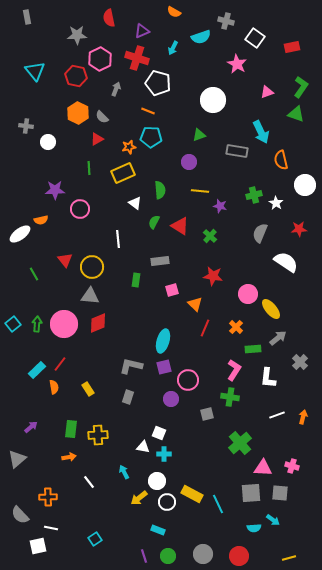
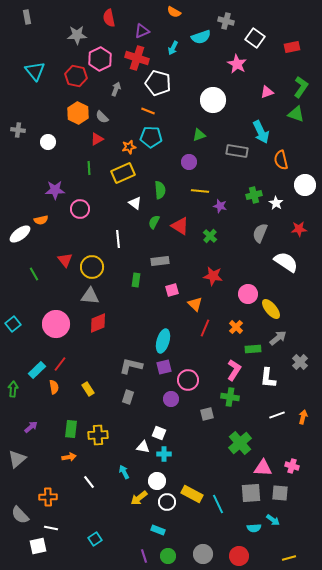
gray cross at (26, 126): moved 8 px left, 4 px down
green arrow at (37, 324): moved 24 px left, 65 px down
pink circle at (64, 324): moved 8 px left
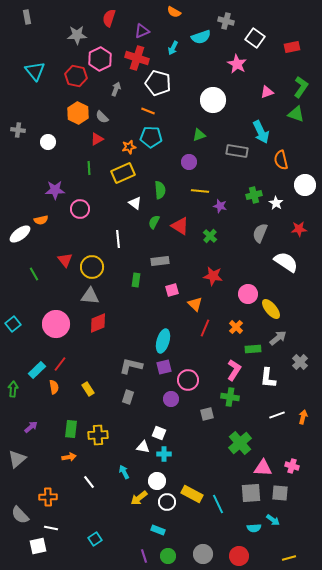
red semicircle at (109, 18): rotated 30 degrees clockwise
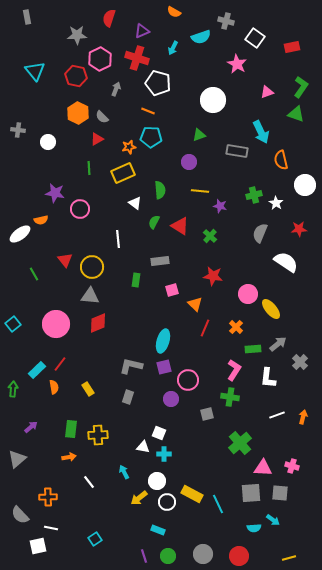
purple star at (55, 190): moved 3 px down; rotated 12 degrees clockwise
gray arrow at (278, 338): moved 6 px down
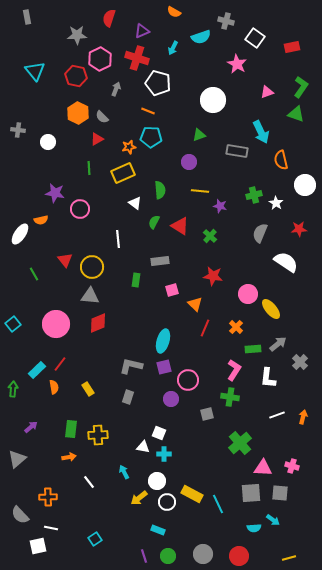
white ellipse at (20, 234): rotated 20 degrees counterclockwise
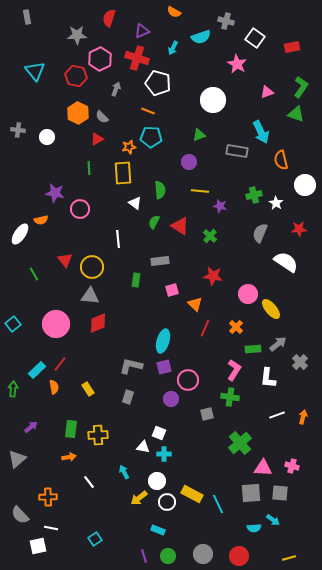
white circle at (48, 142): moved 1 px left, 5 px up
yellow rectangle at (123, 173): rotated 70 degrees counterclockwise
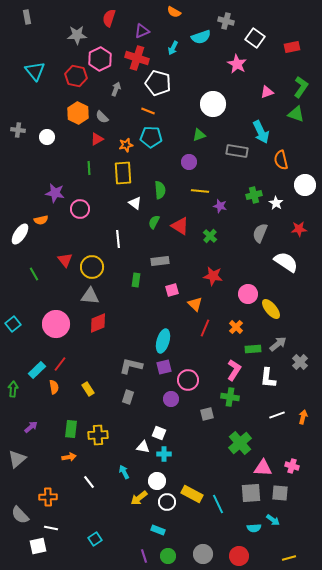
white circle at (213, 100): moved 4 px down
orange star at (129, 147): moved 3 px left, 2 px up
